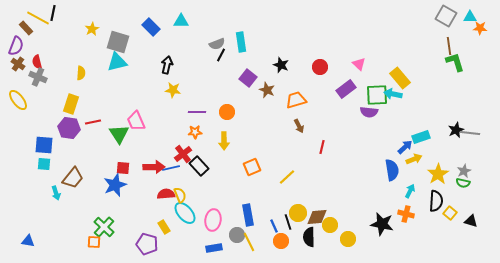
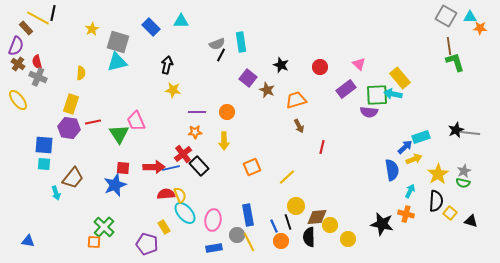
yellow circle at (298, 213): moved 2 px left, 7 px up
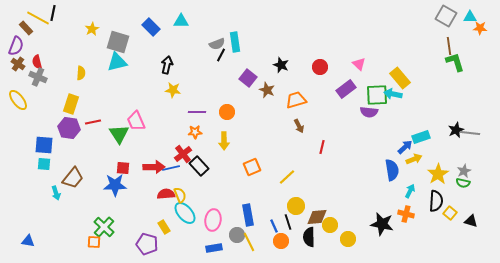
cyan rectangle at (241, 42): moved 6 px left
blue star at (115, 185): rotated 20 degrees clockwise
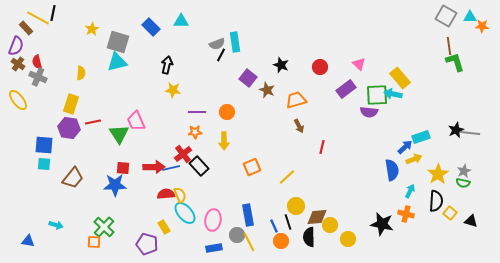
orange star at (480, 28): moved 2 px right, 2 px up
cyan arrow at (56, 193): moved 32 px down; rotated 56 degrees counterclockwise
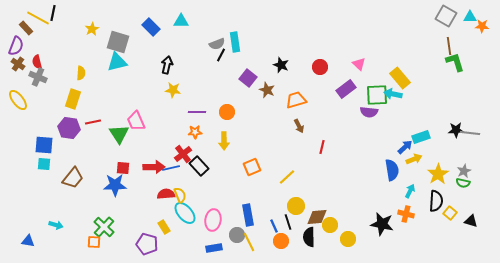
yellow rectangle at (71, 104): moved 2 px right, 5 px up
black star at (456, 130): rotated 21 degrees clockwise
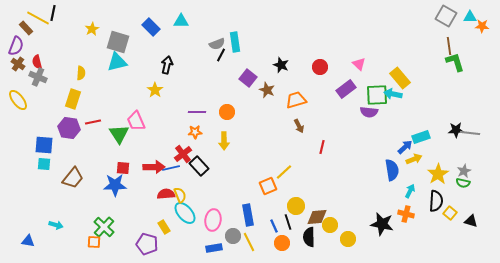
yellow star at (173, 90): moved 18 px left; rotated 28 degrees clockwise
orange square at (252, 167): moved 16 px right, 19 px down
yellow line at (287, 177): moved 3 px left, 5 px up
gray circle at (237, 235): moved 4 px left, 1 px down
orange circle at (281, 241): moved 1 px right, 2 px down
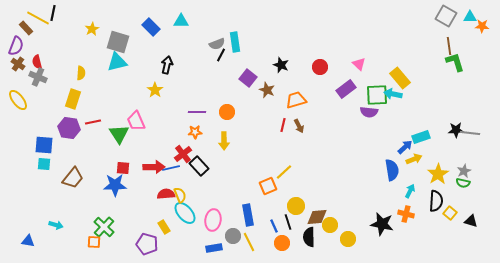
red line at (322, 147): moved 39 px left, 22 px up
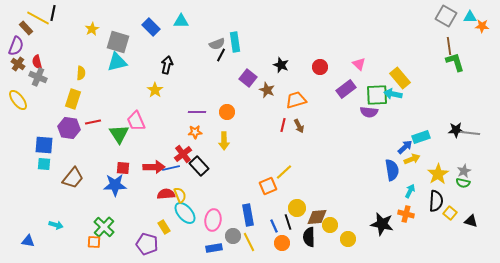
yellow arrow at (414, 159): moved 2 px left
yellow circle at (296, 206): moved 1 px right, 2 px down
